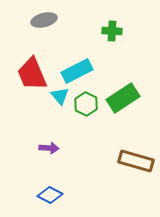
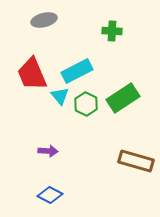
purple arrow: moved 1 px left, 3 px down
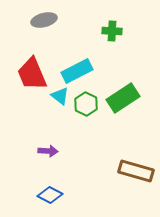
cyan triangle: rotated 12 degrees counterclockwise
brown rectangle: moved 10 px down
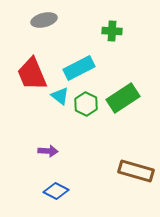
cyan rectangle: moved 2 px right, 3 px up
blue diamond: moved 6 px right, 4 px up
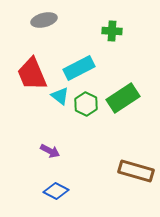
purple arrow: moved 2 px right; rotated 24 degrees clockwise
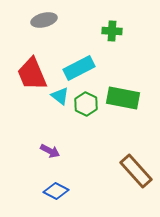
green rectangle: rotated 44 degrees clockwise
brown rectangle: rotated 32 degrees clockwise
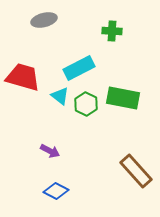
red trapezoid: moved 9 px left, 3 px down; rotated 129 degrees clockwise
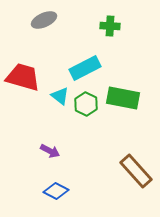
gray ellipse: rotated 10 degrees counterclockwise
green cross: moved 2 px left, 5 px up
cyan rectangle: moved 6 px right
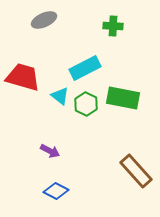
green cross: moved 3 px right
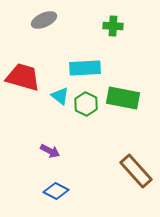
cyan rectangle: rotated 24 degrees clockwise
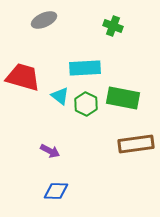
green cross: rotated 18 degrees clockwise
brown rectangle: moved 27 px up; rotated 56 degrees counterclockwise
blue diamond: rotated 25 degrees counterclockwise
